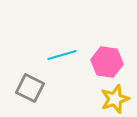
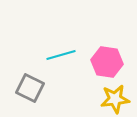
cyan line: moved 1 px left
yellow star: rotated 12 degrees clockwise
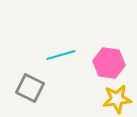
pink hexagon: moved 2 px right, 1 px down
yellow star: moved 2 px right
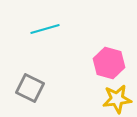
cyan line: moved 16 px left, 26 px up
pink hexagon: rotated 8 degrees clockwise
